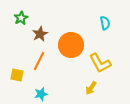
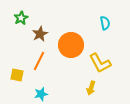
yellow arrow: rotated 16 degrees counterclockwise
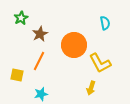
orange circle: moved 3 px right
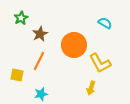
cyan semicircle: rotated 48 degrees counterclockwise
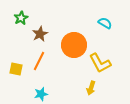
yellow square: moved 1 px left, 6 px up
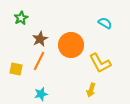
brown star: moved 5 px down
orange circle: moved 3 px left
yellow arrow: moved 2 px down
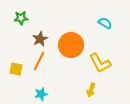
green star: rotated 24 degrees clockwise
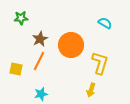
yellow L-shape: rotated 135 degrees counterclockwise
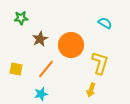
orange line: moved 7 px right, 8 px down; rotated 12 degrees clockwise
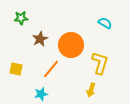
orange line: moved 5 px right
